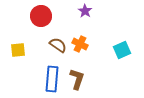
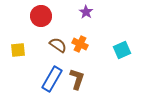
purple star: moved 1 px right, 1 px down
blue rectangle: rotated 25 degrees clockwise
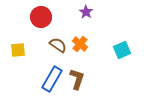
red circle: moved 1 px down
orange cross: rotated 14 degrees clockwise
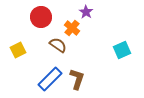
orange cross: moved 8 px left, 16 px up
yellow square: rotated 21 degrees counterclockwise
blue rectangle: moved 2 px left; rotated 15 degrees clockwise
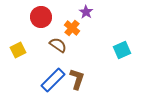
blue rectangle: moved 3 px right, 1 px down
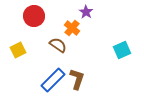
red circle: moved 7 px left, 1 px up
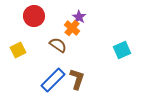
purple star: moved 7 px left, 5 px down
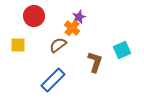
purple star: rotated 16 degrees clockwise
brown semicircle: rotated 72 degrees counterclockwise
yellow square: moved 5 px up; rotated 28 degrees clockwise
brown L-shape: moved 18 px right, 17 px up
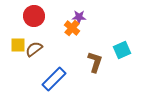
purple star: rotated 24 degrees clockwise
brown semicircle: moved 24 px left, 4 px down
blue rectangle: moved 1 px right, 1 px up
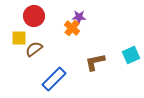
yellow square: moved 1 px right, 7 px up
cyan square: moved 9 px right, 5 px down
brown L-shape: rotated 120 degrees counterclockwise
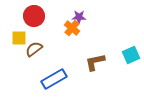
blue rectangle: rotated 15 degrees clockwise
